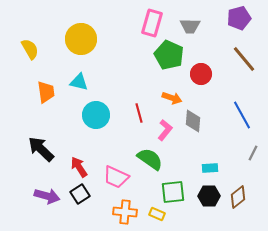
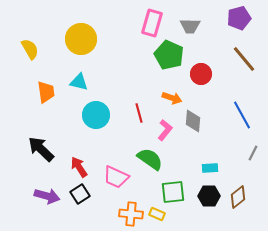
orange cross: moved 6 px right, 2 px down
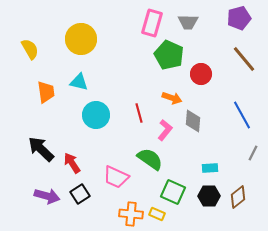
gray trapezoid: moved 2 px left, 4 px up
red arrow: moved 7 px left, 4 px up
green square: rotated 30 degrees clockwise
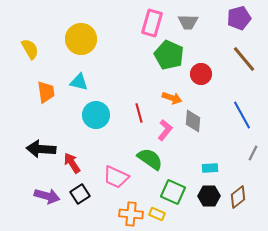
black arrow: rotated 40 degrees counterclockwise
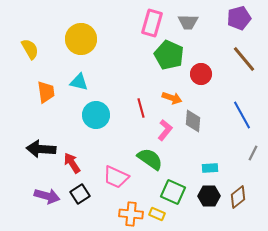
red line: moved 2 px right, 5 px up
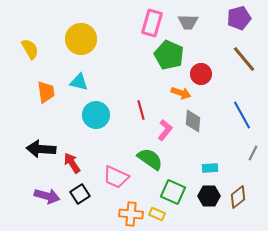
orange arrow: moved 9 px right, 5 px up
red line: moved 2 px down
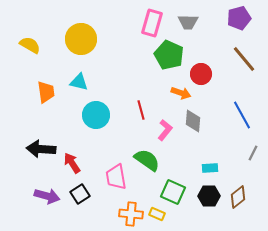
yellow semicircle: moved 4 px up; rotated 30 degrees counterclockwise
green semicircle: moved 3 px left, 1 px down
pink trapezoid: rotated 56 degrees clockwise
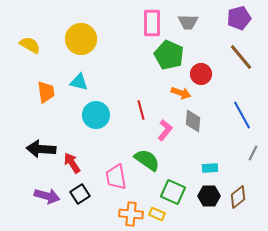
pink rectangle: rotated 16 degrees counterclockwise
brown line: moved 3 px left, 2 px up
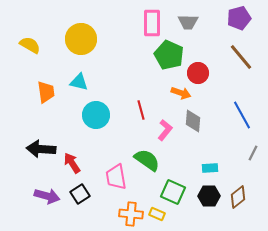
red circle: moved 3 px left, 1 px up
